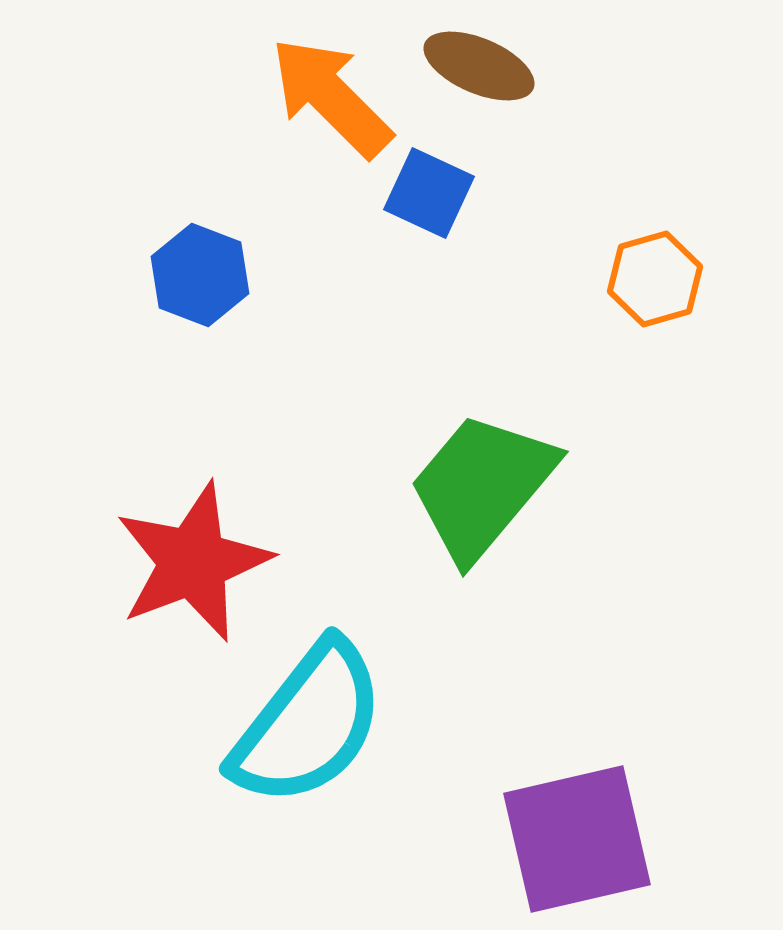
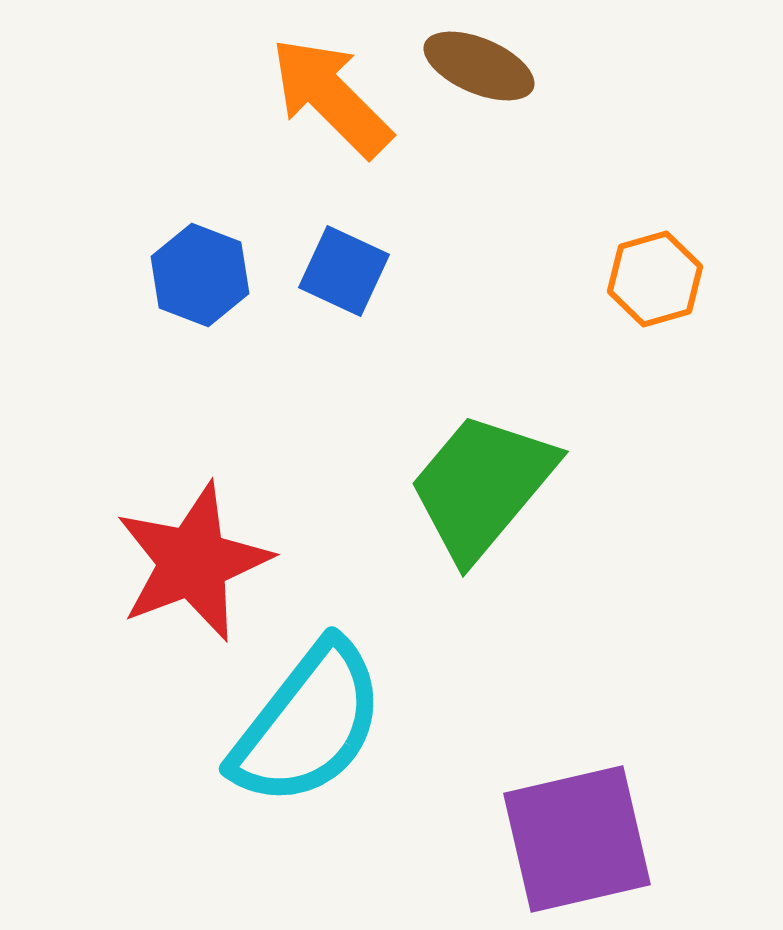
blue square: moved 85 px left, 78 px down
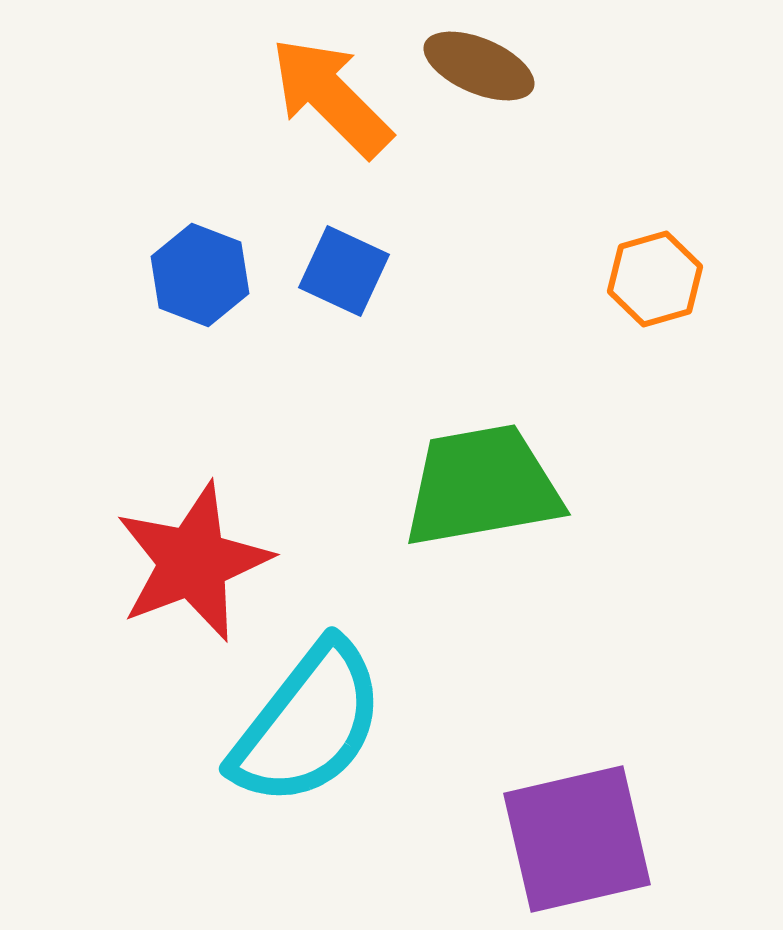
green trapezoid: rotated 40 degrees clockwise
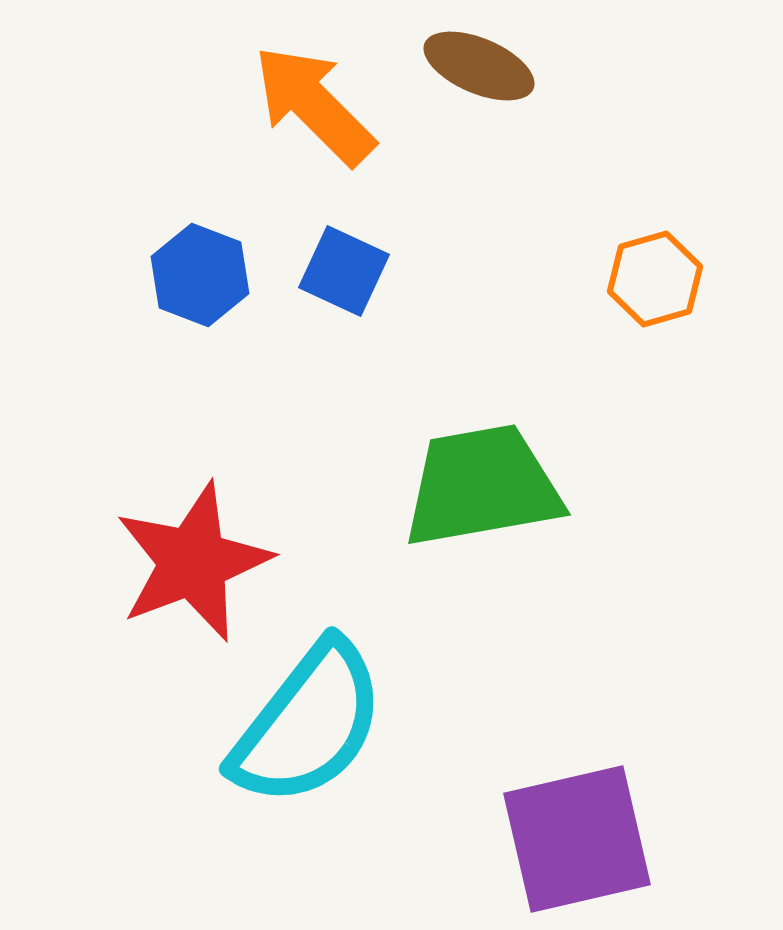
orange arrow: moved 17 px left, 8 px down
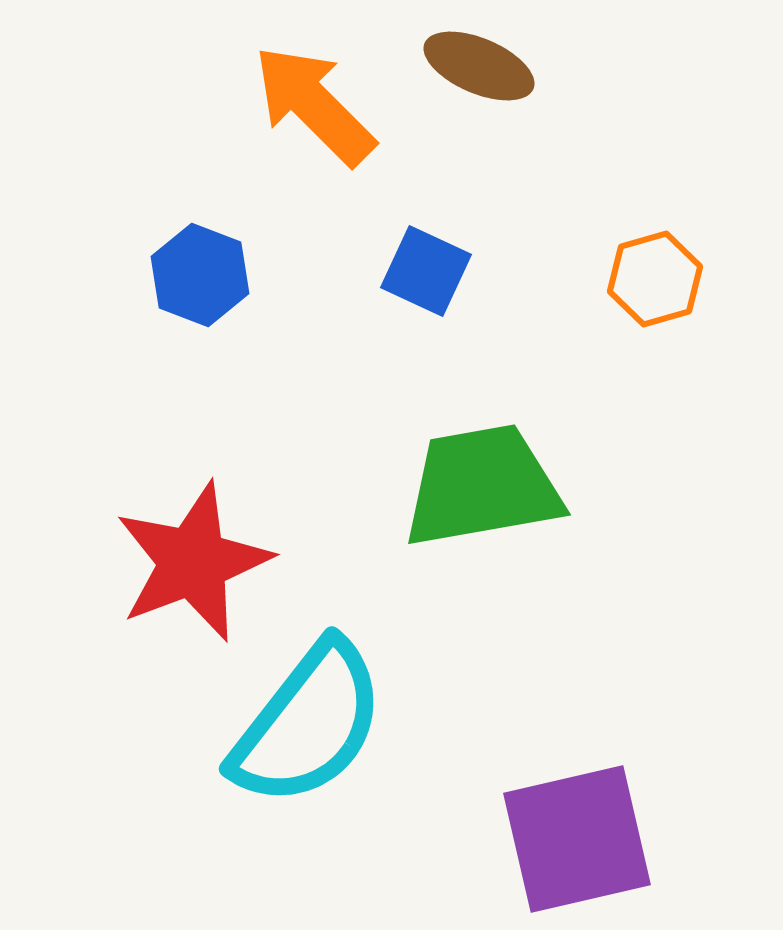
blue square: moved 82 px right
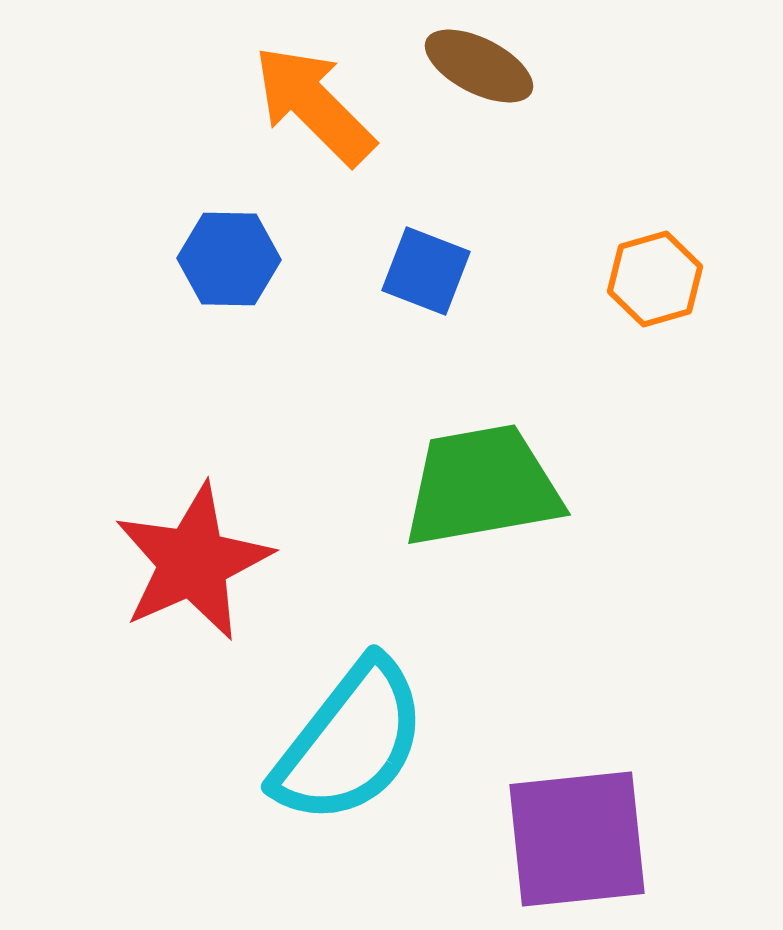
brown ellipse: rotated 4 degrees clockwise
blue square: rotated 4 degrees counterclockwise
blue hexagon: moved 29 px right, 16 px up; rotated 20 degrees counterclockwise
red star: rotated 3 degrees counterclockwise
cyan semicircle: moved 42 px right, 18 px down
purple square: rotated 7 degrees clockwise
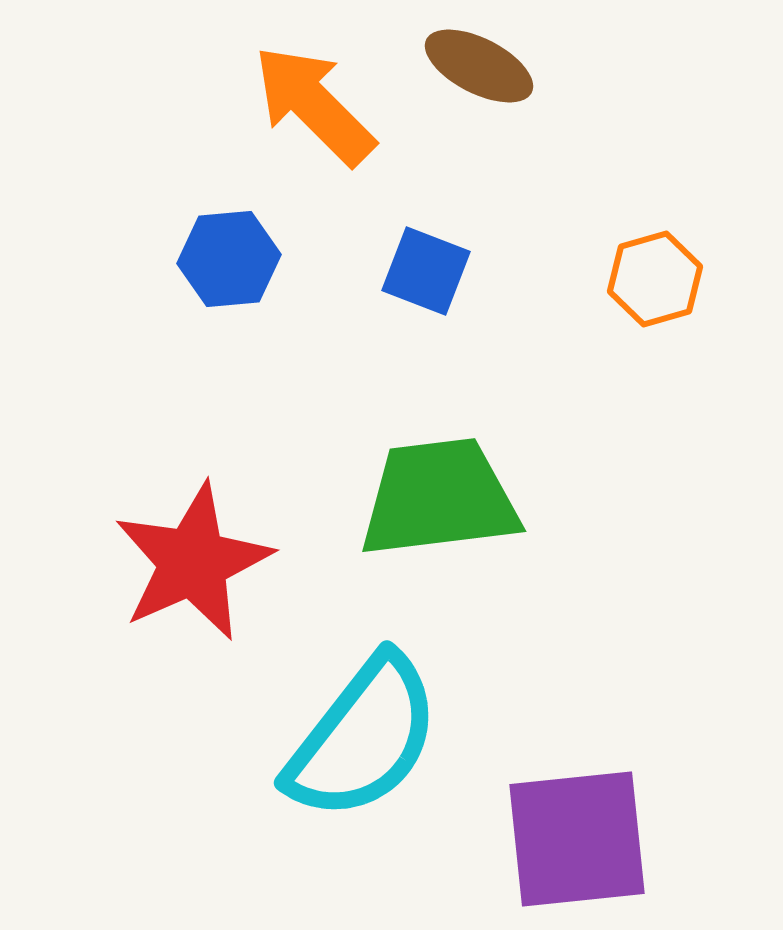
blue hexagon: rotated 6 degrees counterclockwise
green trapezoid: moved 43 px left, 12 px down; rotated 3 degrees clockwise
cyan semicircle: moved 13 px right, 4 px up
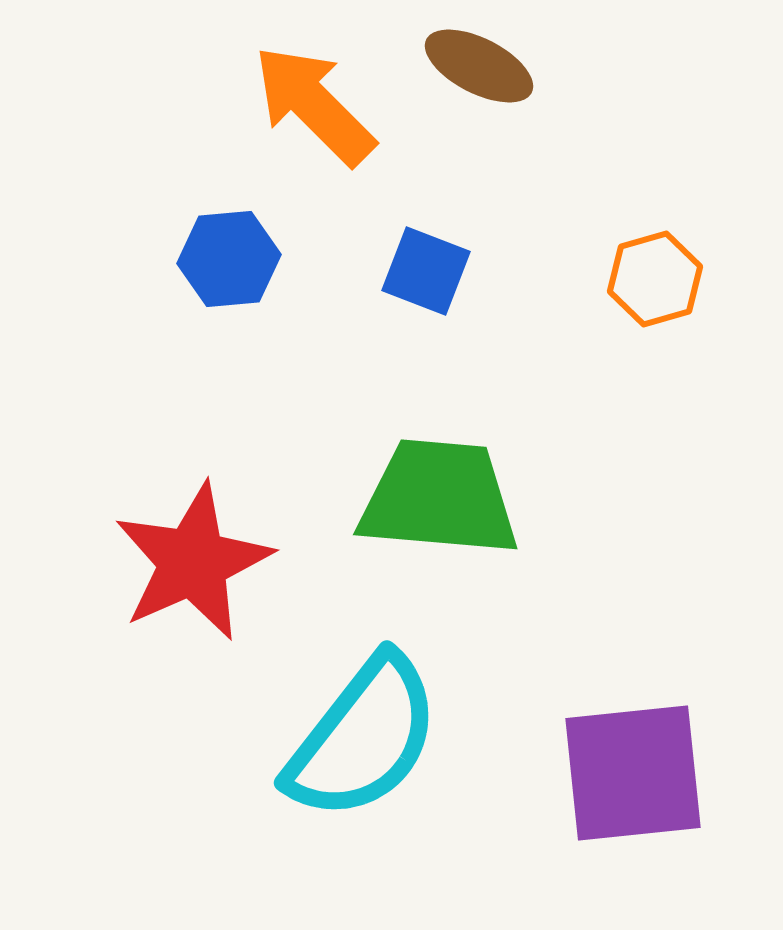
green trapezoid: rotated 12 degrees clockwise
purple square: moved 56 px right, 66 px up
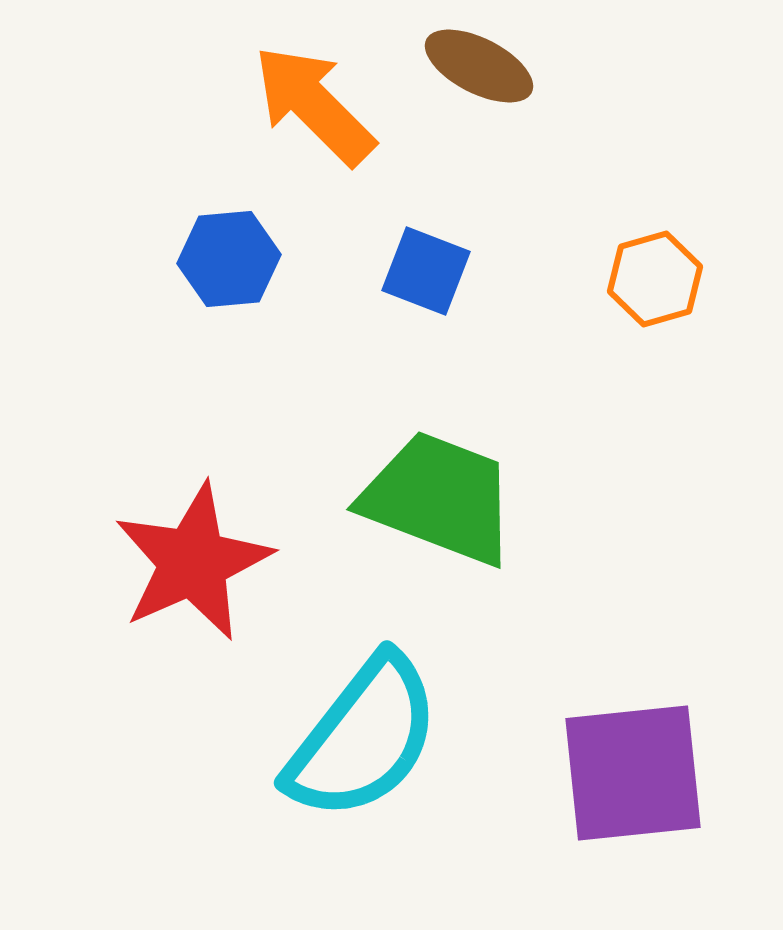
green trapezoid: rotated 16 degrees clockwise
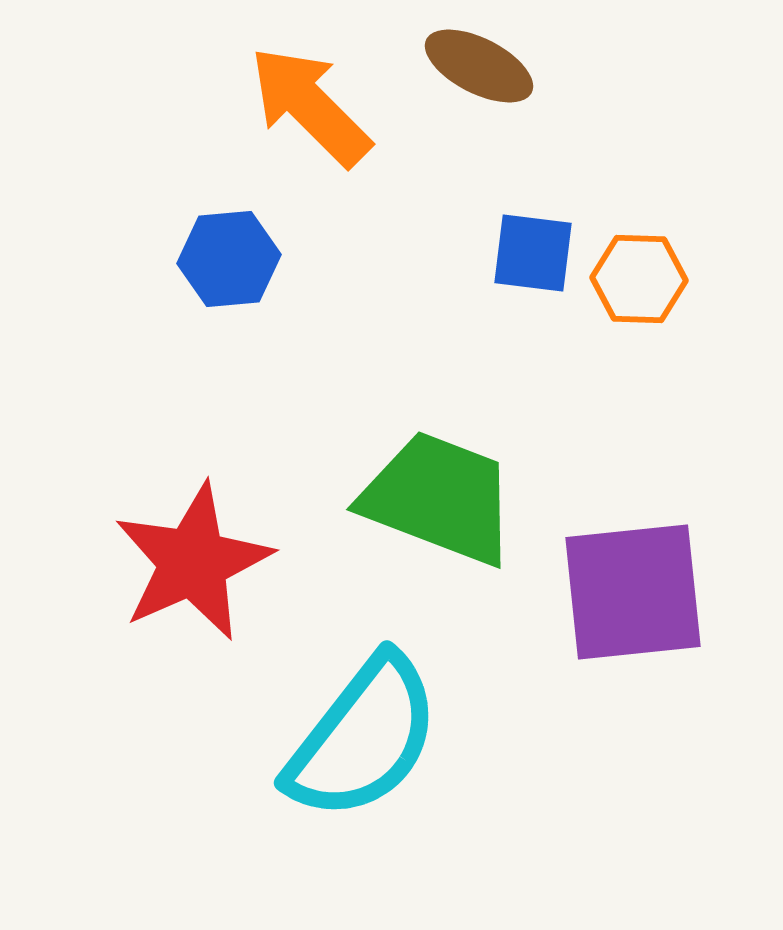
orange arrow: moved 4 px left, 1 px down
blue square: moved 107 px right, 18 px up; rotated 14 degrees counterclockwise
orange hexagon: moved 16 px left; rotated 18 degrees clockwise
purple square: moved 181 px up
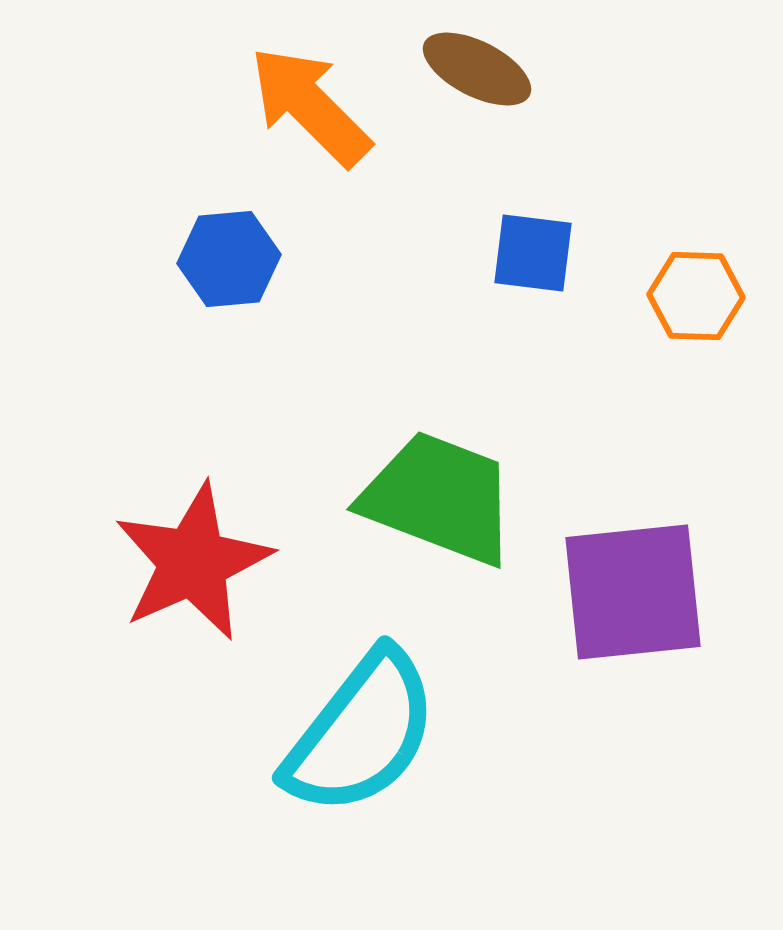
brown ellipse: moved 2 px left, 3 px down
orange hexagon: moved 57 px right, 17 px down
cyan semicircle: moved 2 px left, 5 px up
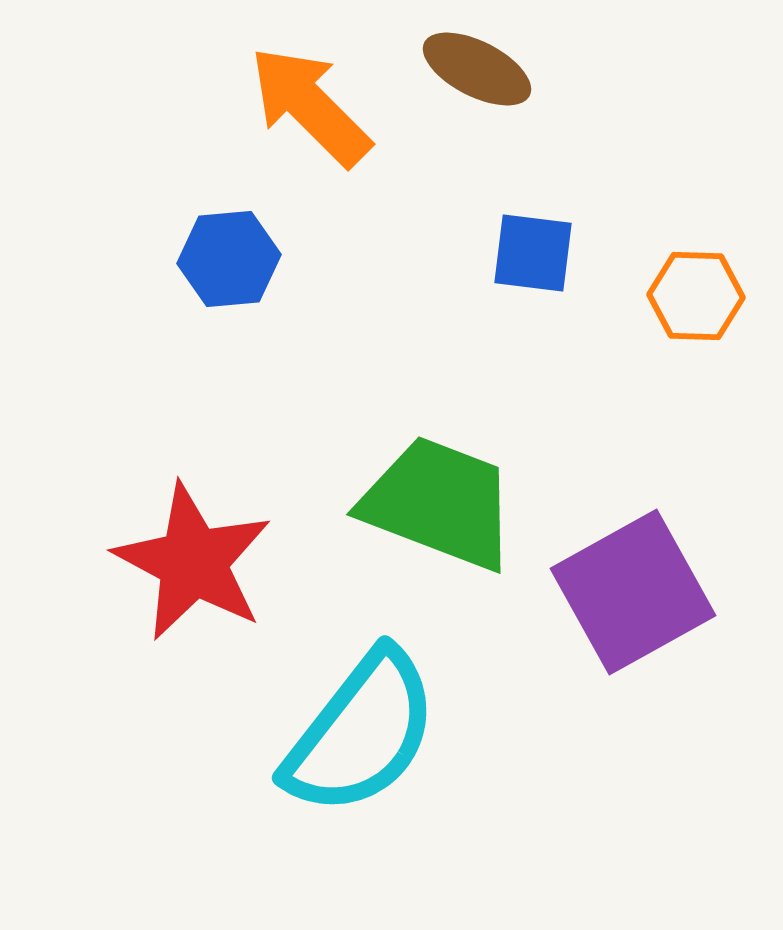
green trapezoid: moved 5 px down
red star: rotated 20 degrees counterclockwise
purple square: rotated 23 degrees counterclockwise
